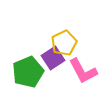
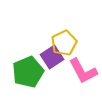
purple square: moved 1 px left, 1 px up
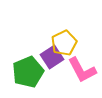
pink L-shape: moved 1 px left, 1 px up
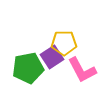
yellow pentagon: rotated 25 degrees clockwise
green pentagon: moved 4 px up; rotated 12 degrees clockwise
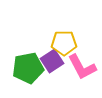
purple square: moved 4 px down
pink L-shape: moved 3 px up
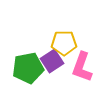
pink L-shape: rotated 48 degrees clockwise
